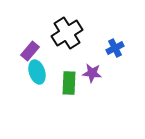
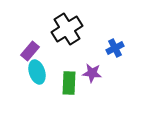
black cross: moved 4 px up
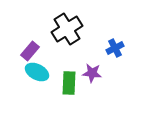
cyan ellipse: rotated 45 degrees counterclockwise
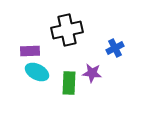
black cross: moved 1 px down; rotated 20 degrees clockwise
purple rectangle: rotated 48 degrees clockwise
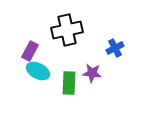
purple rectangle: rotated 60 degrees counterclockwise
cyan ellipse: moved 1 px right, 1 px up
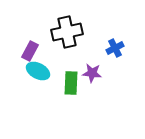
black cross: moved 2 px down
green rectangle: moved 2 px right
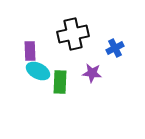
black cross: moved 6 px right, 2 px down
purple rectangle: rotated 30 degrees counterclockwise
green rectangle: moved 11 px left, 1 px up
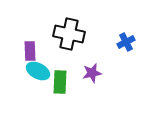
black cross: moved 4 px left; rotated 24 degrees clockwise
blue cross: moved 11 px right, 6 px up
purple star: rotated 18 degrees counterclockwise
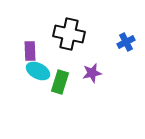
green rectangle: rotated 15 degrees clockwise
